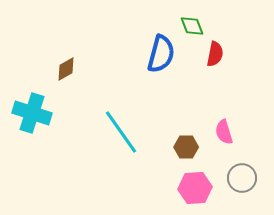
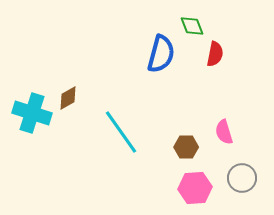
brown diamond: moved 2 px right, 29 px down
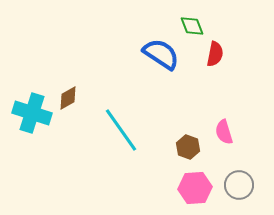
blue semicircle: rotated 72 degrees counterclockwise
cyan line: moved 2 px up
brown hexagon: moved 2 px right; rotated 20 degrees clockwise
gray circle: moved 3 px left, 7 px down
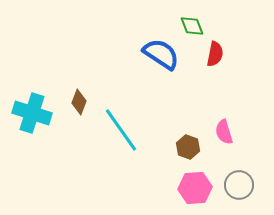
brown diamond: moved 11 px right, 4 px down; rotated 40 degrees counterclockwise
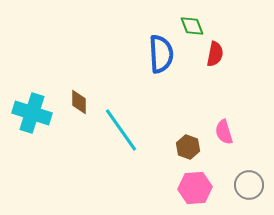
blue semicircle: rotated 54 degrees clockwise
brown diamond: rotated 20 degrees counterclockwise
gray circle: moved 10 px right
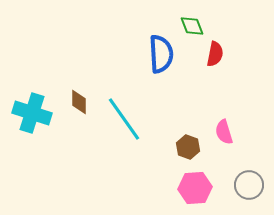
cyan line: moved 3 px right, 11 px up
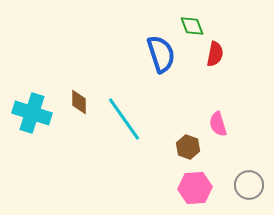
blue semicircle: rotated 15 degrees counterclockwise
pink semicircle: moved 6 px left, 8 px up
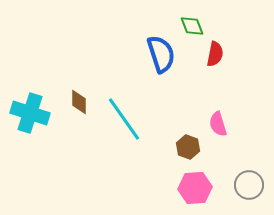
cyan cross: moved 2 px left
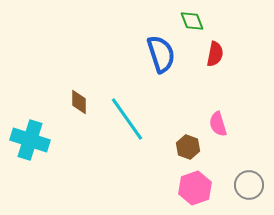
green diamond: moved 5 px up
cyan cross: moved 27 px down
cyan line: moved 3 px right
pink hexagon: rotated 16 degrees counterclockwise
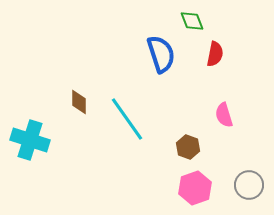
pink semicircle: moved 6 px right, 9 px up
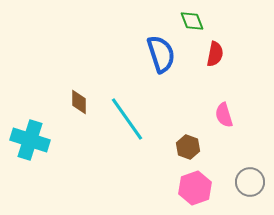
gray circle: moved 1 px right, 3 px up
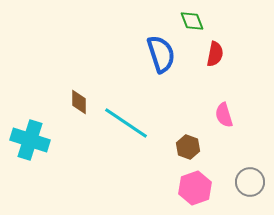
cyan line: moved 1 px left, 4 px down; rotated 21 degrees counterclockwise
